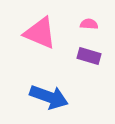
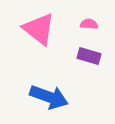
pink triangle: moved 1 px left, 4 px up; rotated 15 degrees clockwise
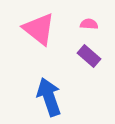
purple rectangle: rotated 25 degrees clockwise
blue arrow: rotated 129 degrees counterclockwise
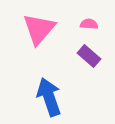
pink triangle: rotated 33 degrees clockwise
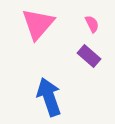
pink semicircle: moved 3 px right; rotated 60 degrees clockwise
pink triangle: moved 1 px left, 5 px up
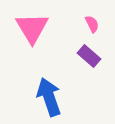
pink triangle: moved 6 px left, 4 px down; rotated 12 degrees counterclockwise
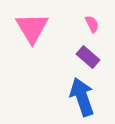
purple rectangle: moved 1 px left, 1 px down
blue arrow: moved 33 px right
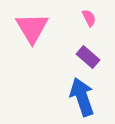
pink semicircle: moved 3 px left, 6 px up
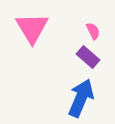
pink semicircle: moved 4 px right, 13 px down
blue arrow: moved 1 px left, 1 px down; rotated 42 degrees clockwise
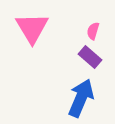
pink semicircle: rotated 138 degrees counterclockwise
purple rectangle: moved 2 px right
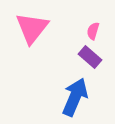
pink triangle: rotated 9 degrees clockwise
blue arrow: moved 6 px left, 1 px up
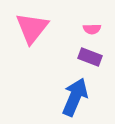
pink semicircle: moved 1 px left, 2 px up; rotated 108 degrees counterclockwise
purple rectangle: rotated 20 degrees counterclockwise
